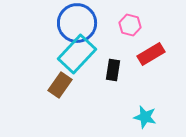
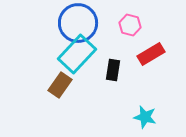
blue circle: moved 1 px right
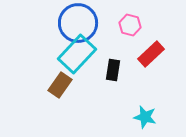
red rectangle: rotated 12 degrees counterclockwise
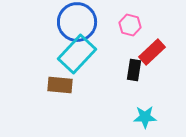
blue circle: moved 1 px left, 1 px up
red rectangle: moved 1 px right, 2 px up
black rectangle: moved 21 px right
brown rectangle: rotated 60 degrees clockwise
cyan star: rotated 15 degrees counterclockwise
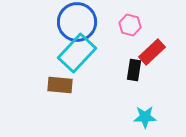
cyan rectangle: moved 1 px up
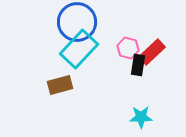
pink hexagon: moved 2 px left, 23 px down
cyan rectangle: moved 2 px right, 4 px up
black rectangle: moved 4 px right, 5 px up
brown rectangle: rotated 20 degrees counterclockwise
cyan star: moved 4 px left
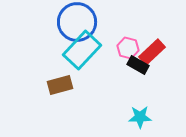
cyan rectangle: moved 3 px right, 1 px down
black rectangle: rotated 70 degrees counterclockwise
cyan star: moved 1 px left
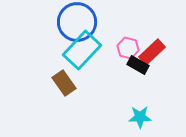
brown rectangle: moved 4 px right, 2 px up; rotated 70 degrees clockwise
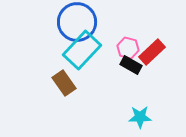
black rectangle: moved 7 px left
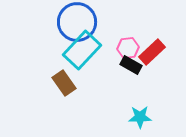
pink hexagon: rotated 20 degrees counterclockwise
